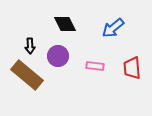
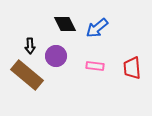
blue arrow: moved 16 px left
purple circle: moved 2 px left
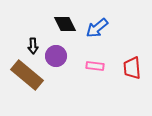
black arrow: moved 3 px right
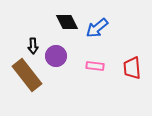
black diamond: moved 2 px right, 2 px up
brown rectangle: rotated 12 degrees clockwise
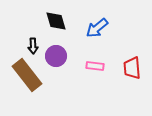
black diamond: moved 11 px left, 1 px up; rotated 10 degrees clockwise
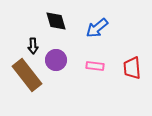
purple circle: moved 4 px down
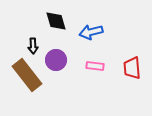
blue arrow: moved 6 px left, 4 px down; rotated 25 degrees clockwise
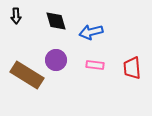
black arrow: moved 17 px left, 30 px up
pink rectangle: moved 1 px up
brown rectangle: rotated 20 degrees counterclockwise
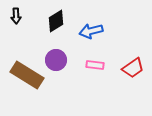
black diamond: rotated 75 degrees clockwise
blue arrow: moved 1 px up
red trapezoid: moved 1 px right; rotated 120 degrees counterclockwise
